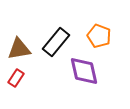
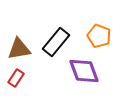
purple diamond: rotated 8 degrees counterclockwise
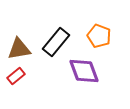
red rectangle: moved 2 px up; rotated 18 degrees clockwise
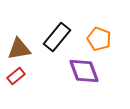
orange pentagon: moved 3 px down
black rectangle: moved 1 px right, 5 px up
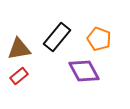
purple diamond: rotated 8 degrees counterclockwise
red rectangle: moved 3 px right
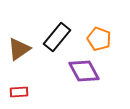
brown triangle: rotated 25 degrees counterclockwise
red rectangle: moved 16 px down; rotated 36 degrees clockwise
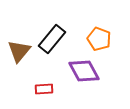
black rectangle: moved 5 px left, 2 px down
brown triangle: moved 2 px down; rotated 15 degrees counterclockwise
red rectangle: moved 25 px right, 3 px up
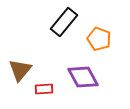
black rectangle: moved 12 px right, 17 px up
brown triangle: moved 1 px right, 19 px down
purple diamond: moved 1 px left, 6 px down
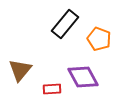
black rectangle: moved 1 px right, 2 px down
red rectangle: moved 8 px right
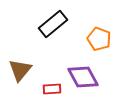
black rectangle: moved 12 px left; rotated 12 degrees clockwise
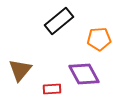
black rectangle: moved 6 px right, 3 px up
orange pentagon: rotated 25 degrees counterclockwise
purple diamond: moved 1 px right, 3 px up
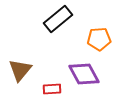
black rectangle: moved 1 px left, 2 px up
